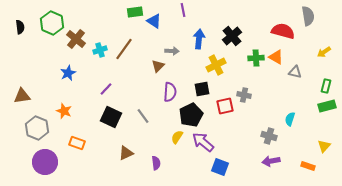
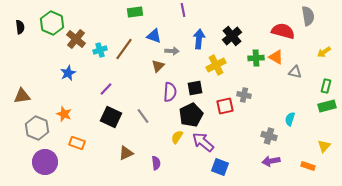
blue triangle at (154, 21): moved 15 px down; rotated 14 degrees counterclockwise
black square at (202, 89): moved 7 px left, 1 px up
orange star at (64, 111): moved 3 px down
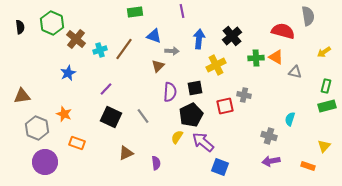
purple line at (183, 10): moved 1 px left, 1 px down
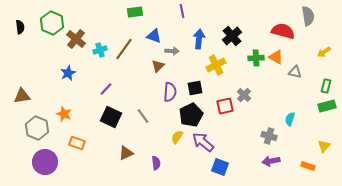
gray cross at (244, 95): rotated 32 degrees clockwise
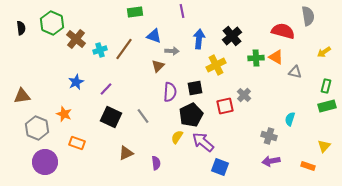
black semicircle at (20, 27): moved 1 px right, 1 px down
blue star at (68, 73): moved 8 px right, 9 px down
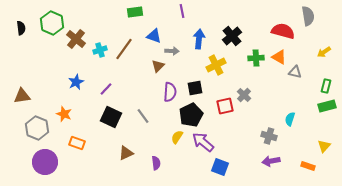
orange triangle at (276, 57): moved 3 px right
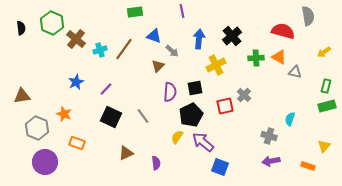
gray arrow at (172, 51): rotated 40 degrees clockwise
